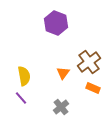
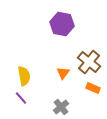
purple hexagon: moved 6 px right, 1 px down; rotated 10 degrees counterclockwise
brown cross: rotated 15 degrees counterclockwise
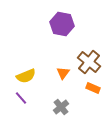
yellow semicircle: moved 2 px right; rotated 78 degrees clockwise
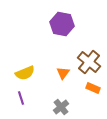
yellow semicircle: moved 1 px left, 3 px up
purple line: rotated 24 degrees clockwise
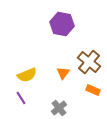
yellow semicircle: moved 2 px right, 2 px down
orange rectangle: moved 2 px down
purple line: rotated 16 degrees counterclockwise
gray cross: moved 2 px left, 1 px down
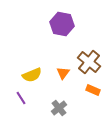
yellow semicircle: moved 5 px right
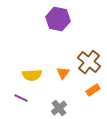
purple hexagon: moved 4 px left, 5 px up
yellow semicircle: rotated 18 degrees clockwise
orange rectangle: rotated 56 degrees counterclockwise
purple line: rotated 32 degrees counterclockwise
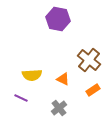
brown cross: moved 2 px up
orange triangle: moved 6 px down; rotated 40 degrees counterclockwise
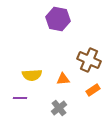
brown cross: rotated 15 degrees counterclockwise
orange triangle: rotated 32 degrees counterclockwise
purple line: moved 1 px left; rotated 24 degrees counterclockwise
